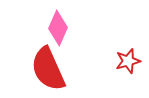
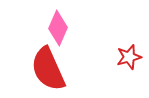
red star: moved 1 px right, 4 px up
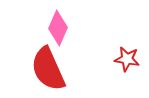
red star: moved 2 px left, 2 px down; rotated 25 degrees clockwise
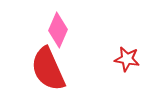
pink diamond: moved 2 px down
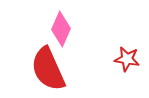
pink diamond: moved 3 px right, 1 px up
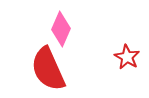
red star: moved 2 px up; rotated 20 degrees clockwise
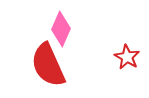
red semicircle: moved 4 px up
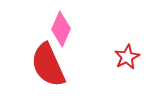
red star: rotated 15 degrees clockwise
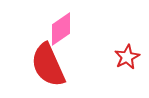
pink diamond: rotated 32 degrees clockwise
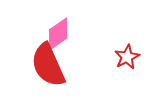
pink diamond: moved 3 px left, 5 px down
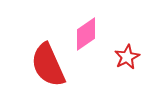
pink diamond: moved 28 px right
